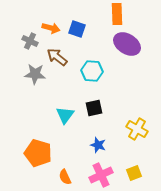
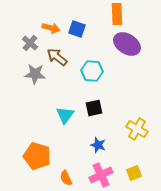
gray cross: moved 2 px down; rotated 14 degrees clockwise
orange pentagon: moved 1 px left, 3 px down
orange semicircle: moved 1 px right, 1 px down
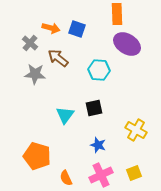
brown arrow: moved 1 px right, 1 px down
cyan hexagon: moved 7 px right, 1 px up
yellow cross: moved 1 px left, 1 px down
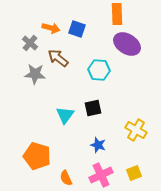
black square: moved 1 px left
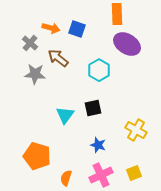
cyan hexagon: rotated 25 degrees clockwise
orange semicircle: rotated 42 degrees clockwise
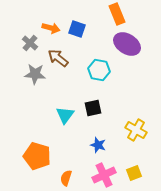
orange rectangle: rotated 20 degrees counterclockwise
cyan hexagon: rotated 20 degrees counterclockwise
pink cross: moved 3 px right
